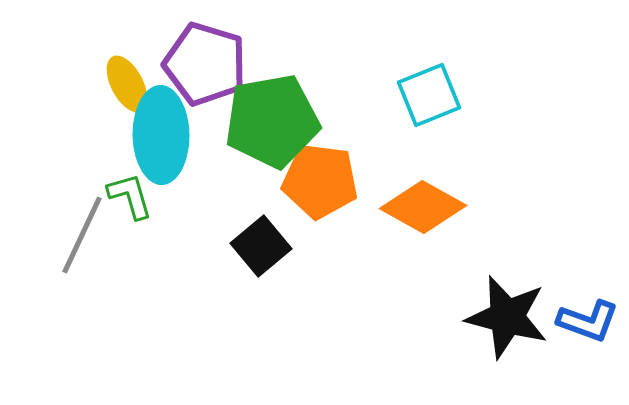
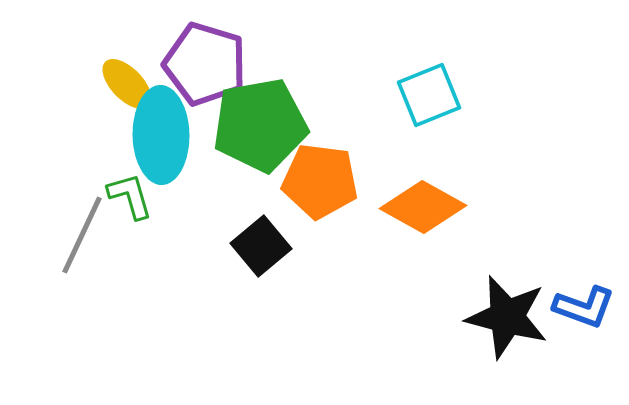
yellow ellipse: rotated 16 degrees counterclockwise
green pentagon: moved 12 px left, 4 px down
blue L-shape: moved 4 px left, 14 px up
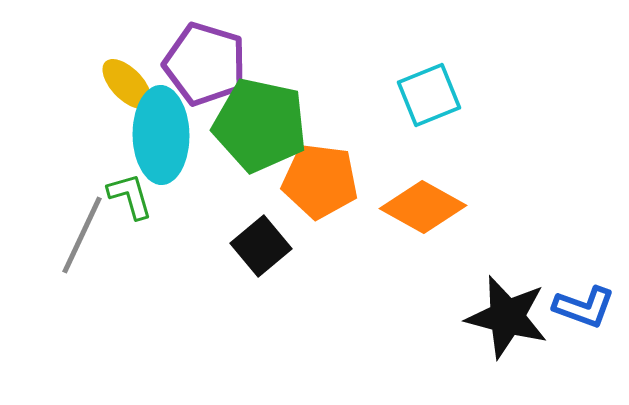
green pentagon: rotated 22 degrees clockwise
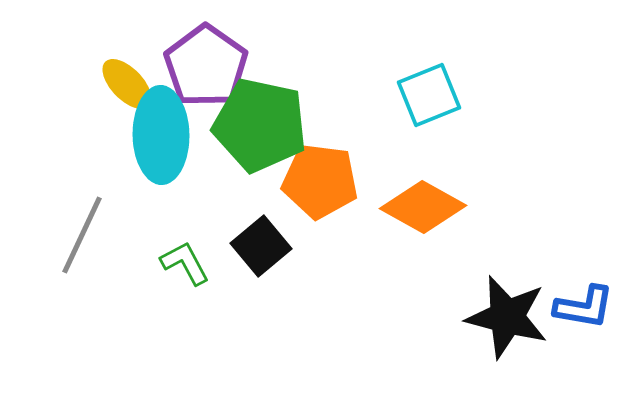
purple pentagon: moved 1 px right, 2 px down; rotated 18 degrees clockwise
green L-shape: moved 55 px right, 67 px down; rotated 12 degrees counterclockwise
blue L-shape: rotated 10 degrees counterclockwise
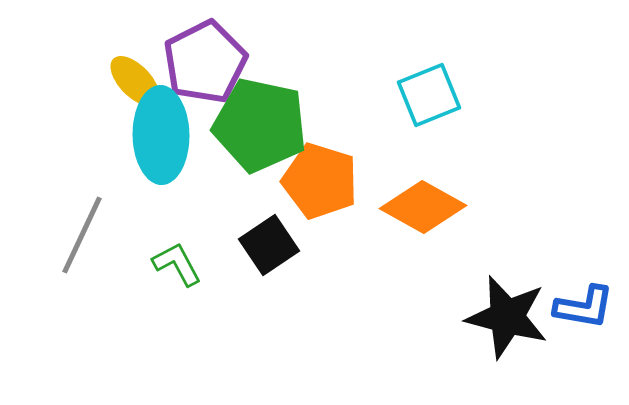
purple pentagon: moved 1 px left, 4 px up; rotated 10 degrees clockwise
yellow ellipse: moved 8 px right, 3 px up
orange pentagon: rotated 10 degrees clockwise
black square: moved 8 px right, 1 px up; rotated 6 degrees clockwise
green L-shape: moved 8 px left, 1 px down
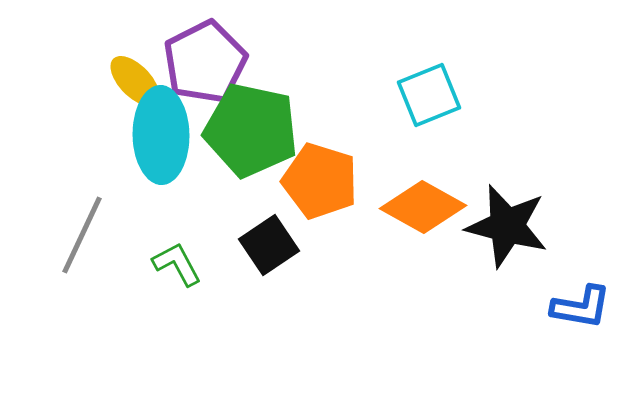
green pentagon: moved 9 px left, 5 px down
blue L-shape: moved 3 px left
black star: moved 91 px up
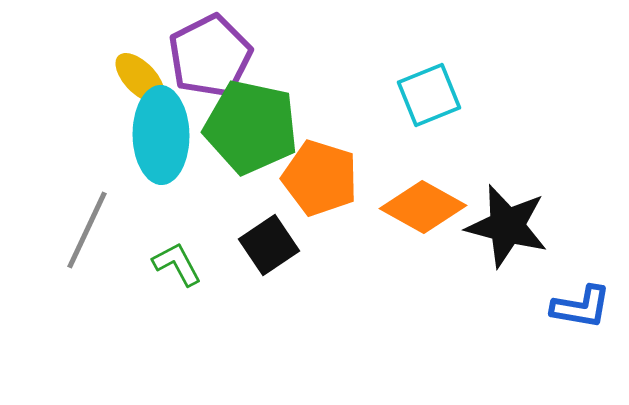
purple pentagon: moved 5 px right, 6 px up
yellow ellipse: moved 5 px right, 3 px up
green pentagon: moved 3 px up
orange pentagon: moved 3 px up
gray line: moved 5 px right, 5 px up
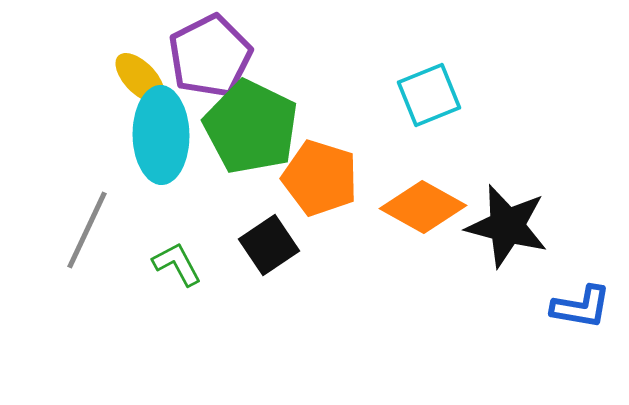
green pentagon: rotated 14 degrees clockwise
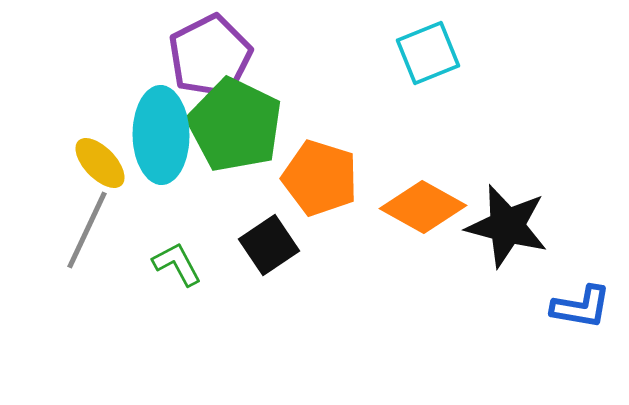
yellow ellipse: moved 40 px left, 85 px down
cyan square: moved 1 px left, 42 px up
green pentagon: moved 16 px left, 2 px up
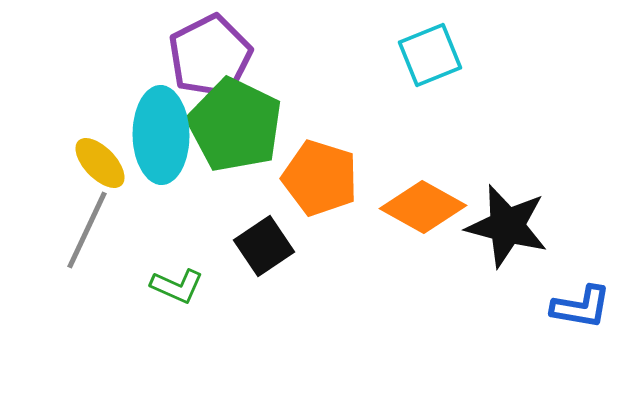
cyan square: moved 2 px right, 2 px down
black square: moved 5 px left, 1 px down
green L-shape: moved 22 px down; rotated 142 degrees clockwise
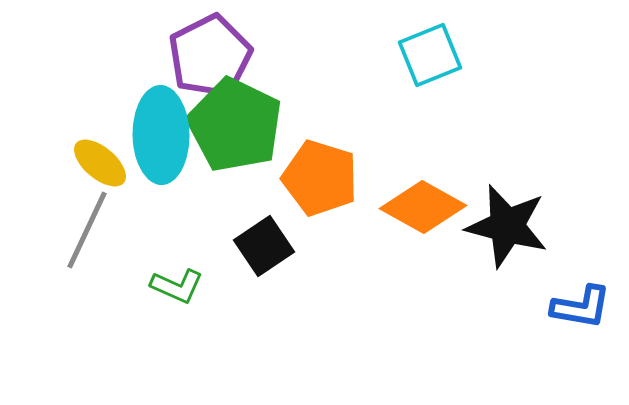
yellow ellipse: rotated 6 degrees counterclockwise
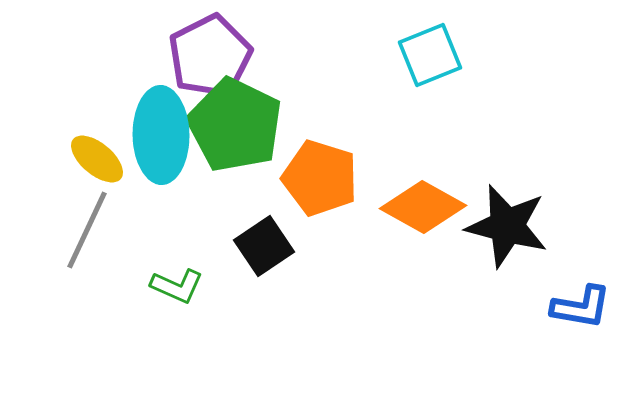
yellow ellipse: moved 3 px left, 4 px up
